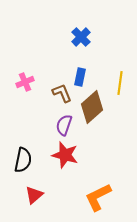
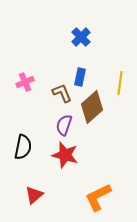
black semicircle: moved 13 px up
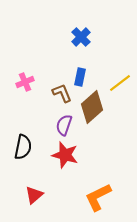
yellow line: rotated 45 degrees clockwise
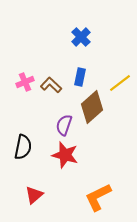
brown L-shape: moved 11 px left, 8 px up; rotated 25 degrees counterclockwise
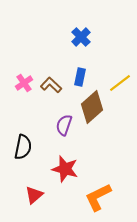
pink cross: moved 1 px left, 1 px down; rotated 12 degrees counterclockwise
red star: moved 14 px down
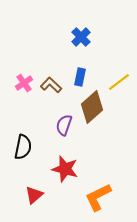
yellow line: moved 1 px left, 1 px up
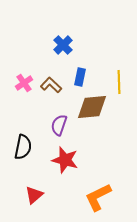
blue cross: moved 18 px left, 8 px down
yellow line: rotated 55 degrees counterclockwise
brown diamond: rotated 36 degrees clockwise
purple semicircle: moved 5 px left
red star: moved 9 px up
